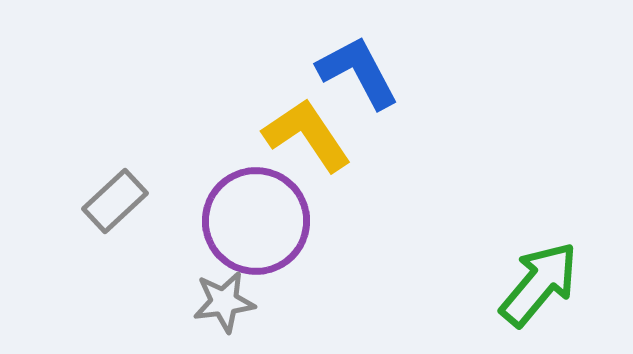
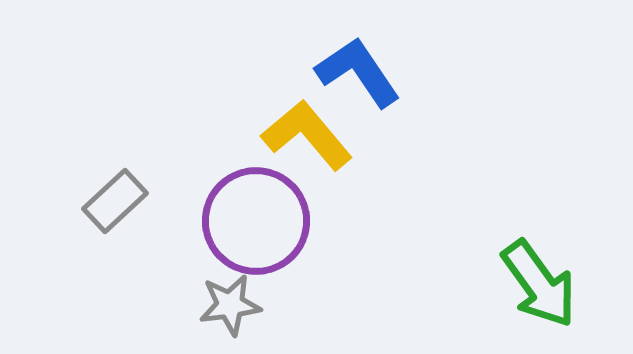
blue L-shape: rotated 6 degrees counterclockwise
yellow L-shape: rotated 6 degrees counterclockwise
green arrow: rotated 104 degrees clockwise
gray star: moved 6 px right, 3 px down
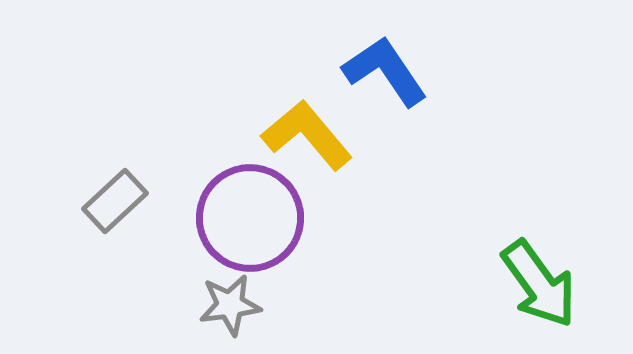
blue L-shape: moved 27 px right, 1 px up
purple circle: moved 6 px left, 3 px up
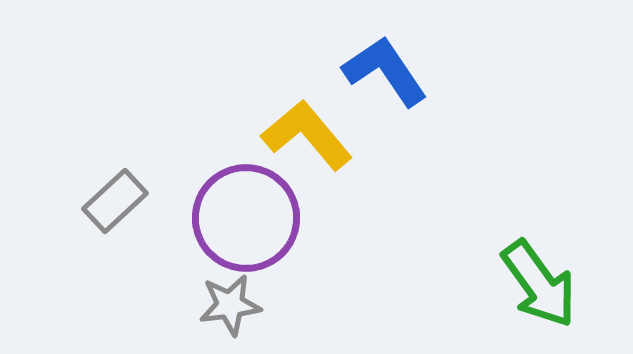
purple circle: moved 4 px left
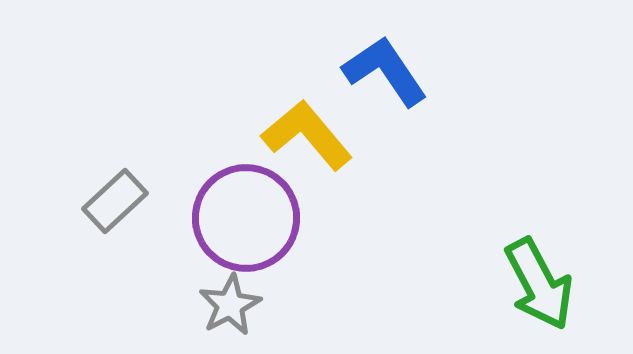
green arrow: rotated 8 degrees clockwise
gray star: rotated 20 degrees counterclockwise
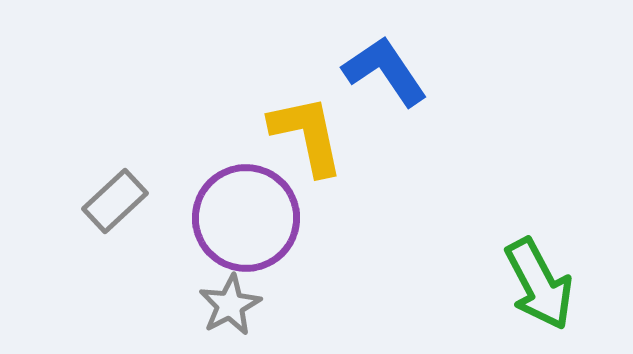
yellow L-shape: rotated 28 degrees clockwise
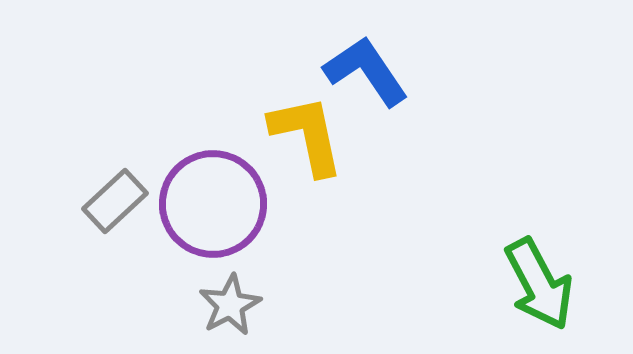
blue L-shape: moved 19 px left
purple circle: moved 33 px left, 14 px up
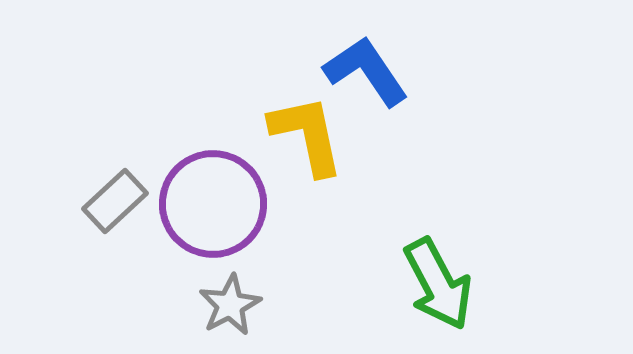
green arrow: moved 101 px left
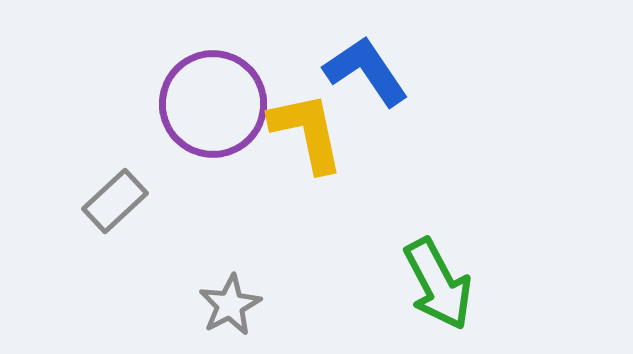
yellow L-shape: moved 3 px up
purple circle: moved 100 px up
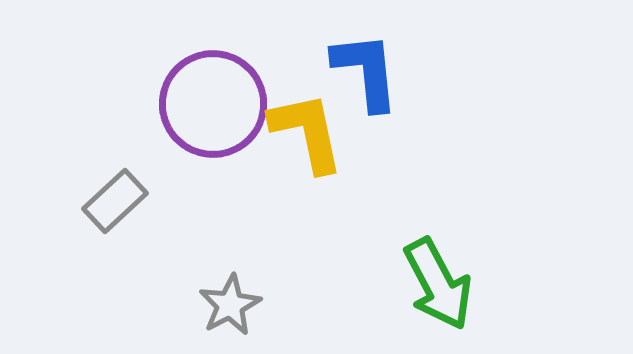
blue L-shape: rotated 28 degrees clockwise
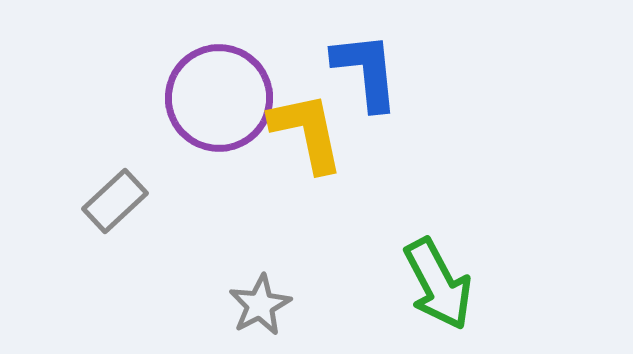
purple circle: moved 6 px right, 6 px up
gray star: moved 30 px right
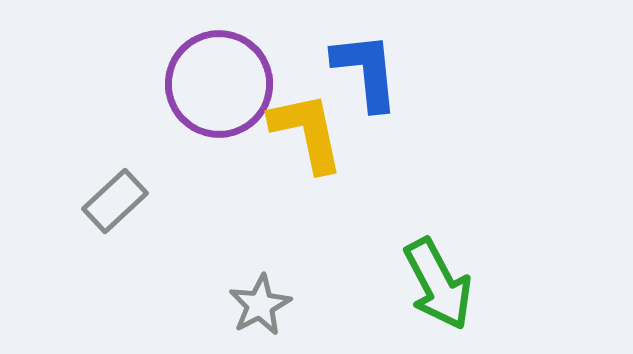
purple circle: moved 14 px up
